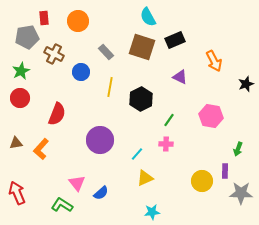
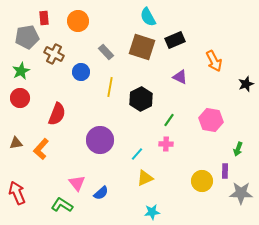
pink hexagon: moved 4 px down
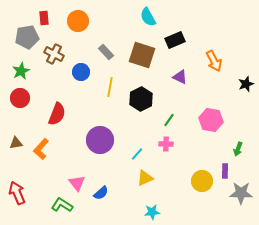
brown square: moved 8 px down
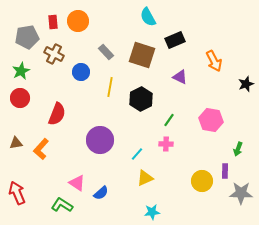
red rectangle: moved 9 px right, 4 px down
pink triangle: rotated 18 degrees counterclockwise
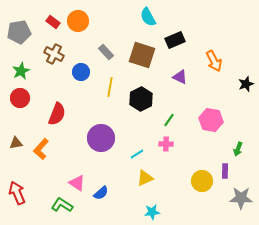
red rectangle: rotated 48 degrees counterclockwise
gray pentagon: moved 8 px left, 5 px up
purple circle: moved 1 px right, 2 px up
cyan line: rotated 16 degrees clockwise
gray star: moved 5 px down
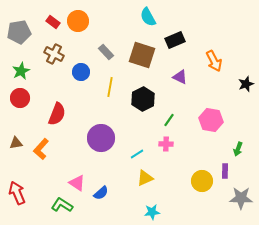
black hexagon: moved 2 px right
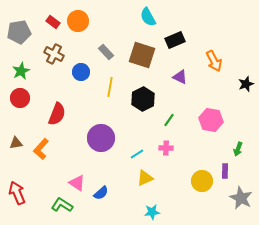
pink cross: moved 4 px down
gray star: rotated 25 degrees clockwise
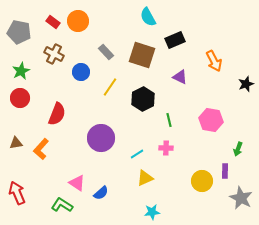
gray pentagon: rotated 20 degrees clockwise
yellow line: rotated 24 degrees clockwise
green line: rotated 48 degrees counterclockwise
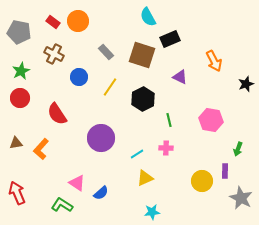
black rectangle: moved 5 px left, 1 px up
blue circle: moved 2 px left, 5 px down
red semicircle: rotated 125 degrees clockwise
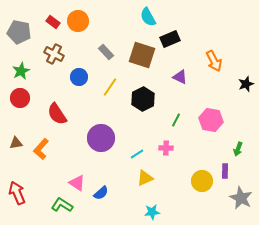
green line: moved 7 px right; rotated 40 degrees clockwise
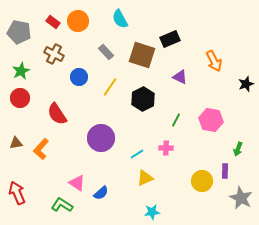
cyan semicircle: moved 28 px left, 2 px down
